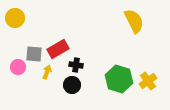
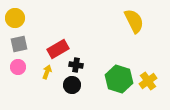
gray square: moved 15 px left, 10 px up; rotated 18 degrees counterclockwise
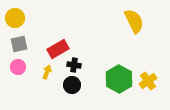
black cross: moved 2 px left
green hexagon: rotated 12 degrees clockwise
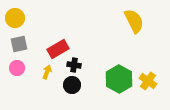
pink circle: moved 1 px left, 1 px down
yellow cross: rotated 18 degrees counterclockwise
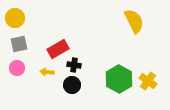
yellow arrow: rotated 104 degrees counterclockwise
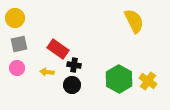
red rectangle: rotated 65 degrees clockwise
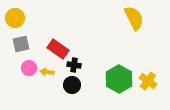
yellow semicircle: moved 3 px up
gray square: moved 2 px right
pink circle: moved 12 px right
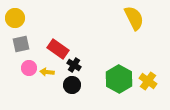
black cross: rotated 24 degrees clockwise
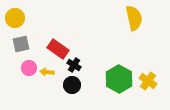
yellow semicircle: rotated 15 degrees clockwise
